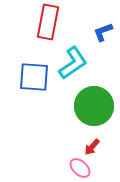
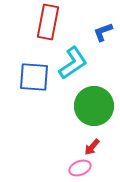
pink ellipse: rotated 65 degrees counterclockwise
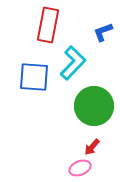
red rectangle: moved 3 px down
cyan L-shape: rotated 12 degrees counterclockwise
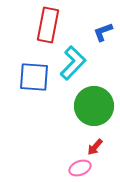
red arrow: moved 3 px right
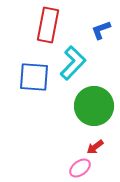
blue L-shape: moved 2 px left, 2 px up
red arrow: rotated 12 degrees clockwise
pink ellipse: rotated 15 degrees counterclockwise
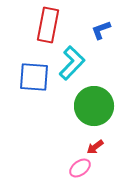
cyan L-shape: moved 1 px left
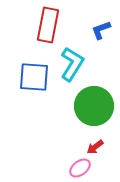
cyan L-shape: moved 1 px down; rotated 12 degrees counterclockwise
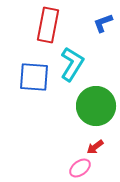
blue L-shape: moved 2 px right, 7 px up
green circle: moved 2 px right
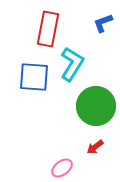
red rectangle: moved 4 px down
pink ellipse: moved 18 px left
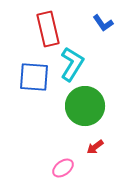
blue L-shape: rotated 105 degrees counterclockwise
red rectangle: rotated 24 degrees counterclockwise
green circle: moved 11 px left
pink ellipse: moved 1 px right
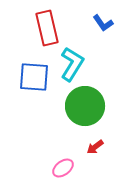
red rectangle: moved 1 px left, 1 px up
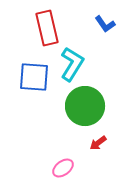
blue L-shape: moved 2 px right, 1 px down
red arrow: moved 3 px right, 4 px up
